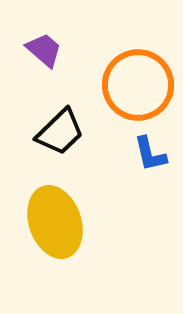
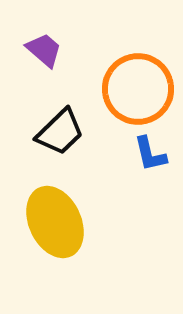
orange circle: moved 4 px down
yellow ellipse: rotated 6 degrees counterclockwise
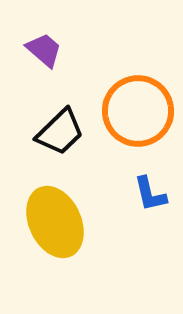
orange circle: moved 22 px down
blue L-shape: moved 40 px down
